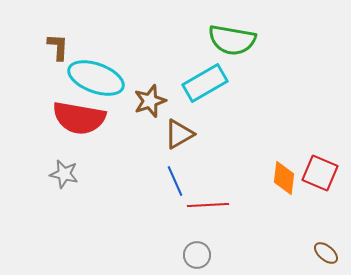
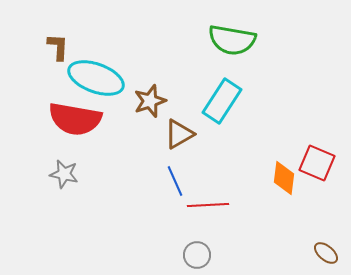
cyan rectangle: moved 17 px right, 18 px down; rotated 27 degrees counterclockwise
red semicircle: moved 4 px left, 1 px down
red square: moved 3 px left, 10 px up
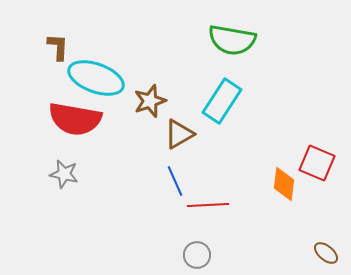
orange diamond: moved 6 px down
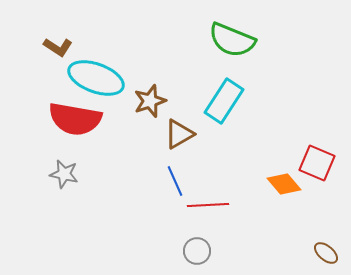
green semicircle: rotated 12 degrees clockwise
brown L-shape: rotated 120 degrees clockwise
cyan rectangle: moved 2 px right
orange diamond: rotated 48 degrees counterclockwise
gray circle: moved 4 px up
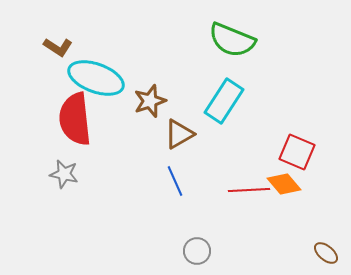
red semicircle: rotated 74 degrees clockwise
red square: moved 20 px left, 11 px up
red line: moved 41 px right, 15 px up
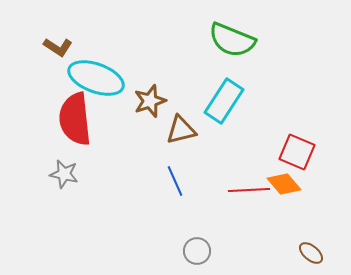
brown triangle: moved 2 px right, 4 px up; rotated 16 degrees clockwise
brown ellipse: moved 15 px left
